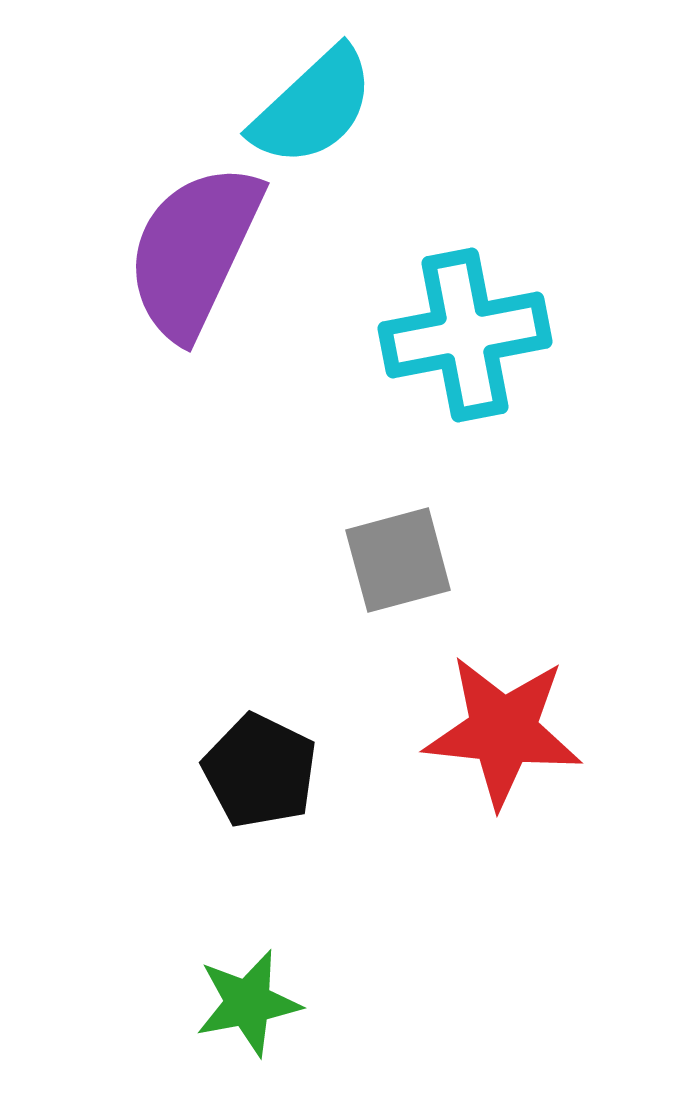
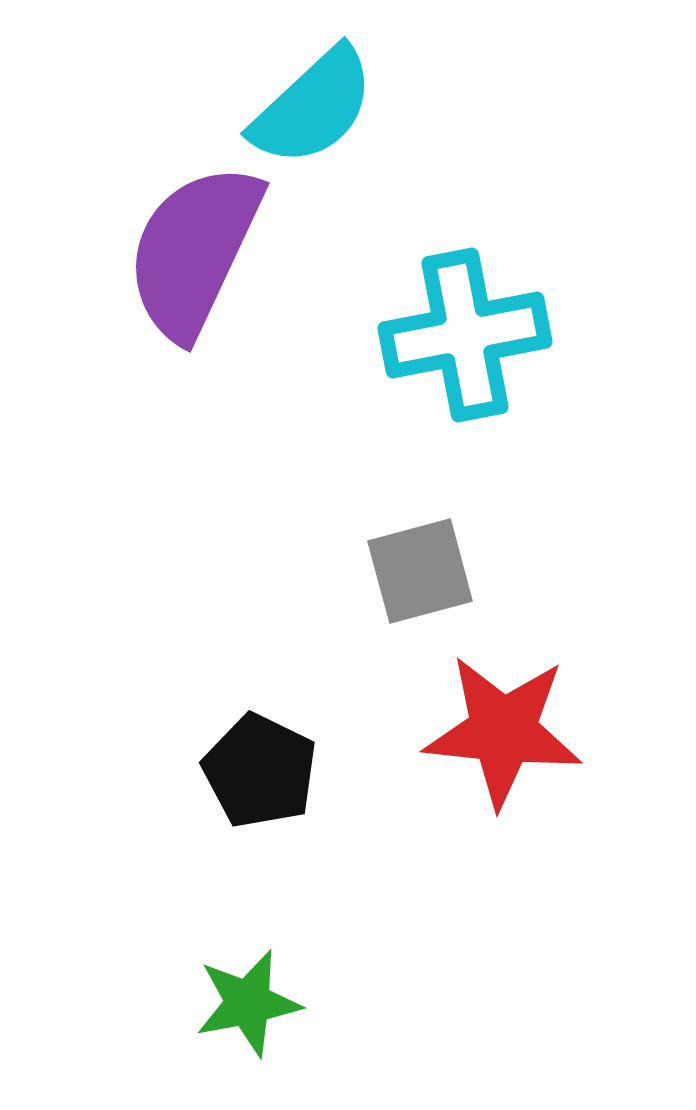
gray square: moved 22 px right, 11 px down
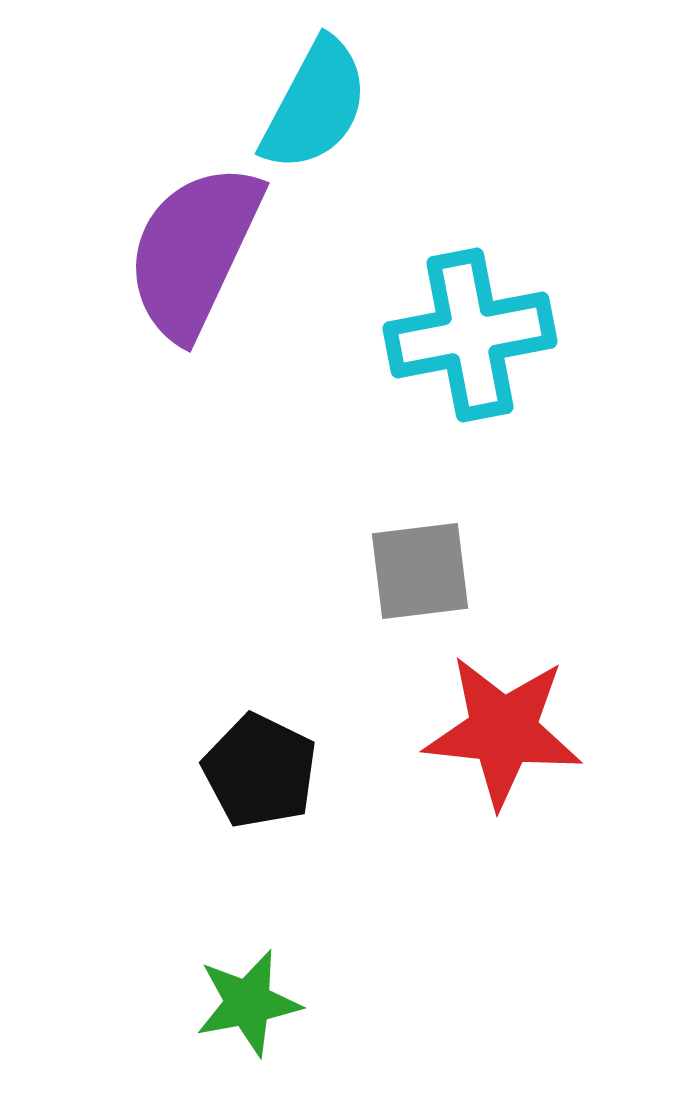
cyan semicircle: moved 2 px right, 2 px up; rotated 19 degrees counterclockwise
cyan cross: moved 5 px right
gray square: rotated 8 degrees clockwise
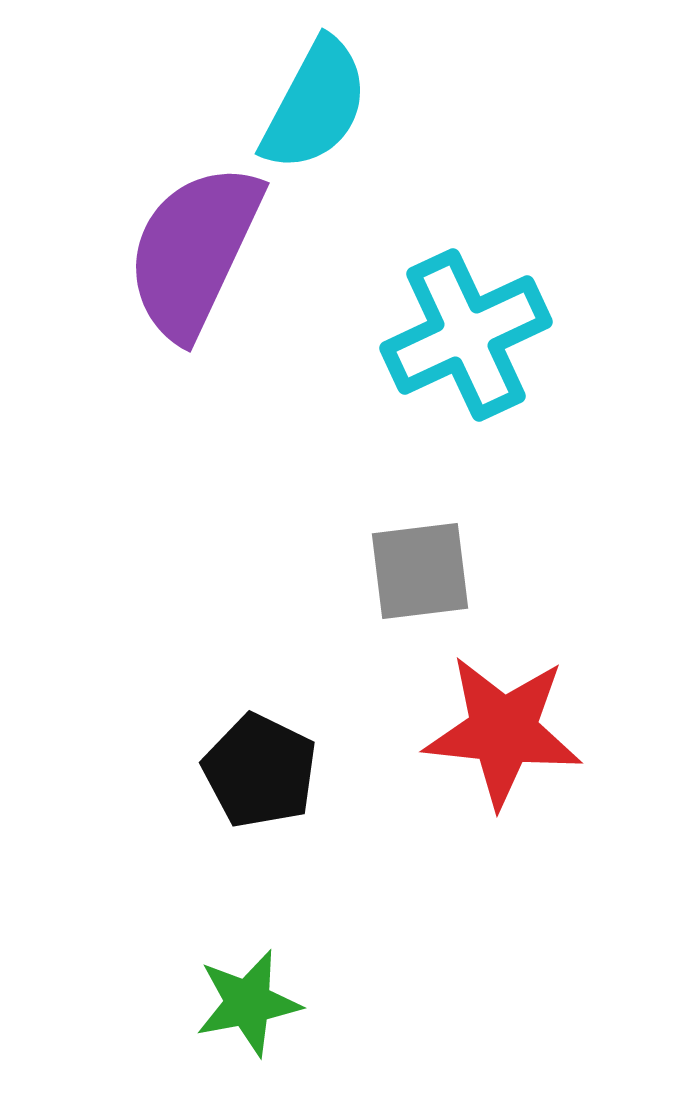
cyan cross: moved 4 px left; rotated 14 degrees counterclockwise
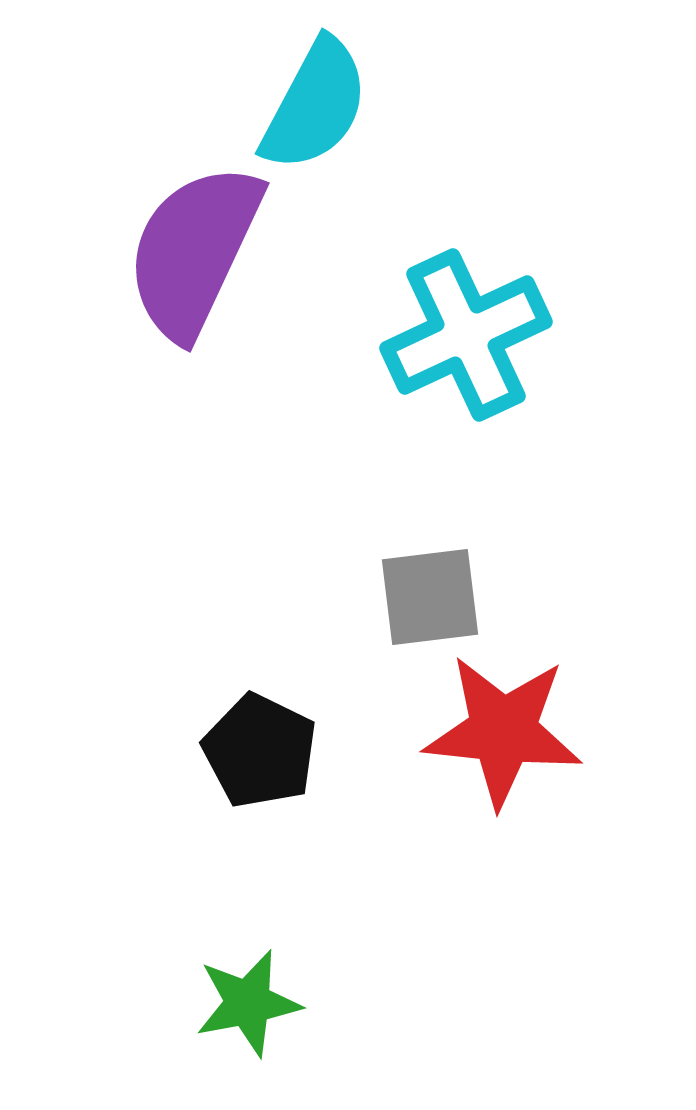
gray square: moved 10 px right, 26 px down
black pentagon: moved 20 px up
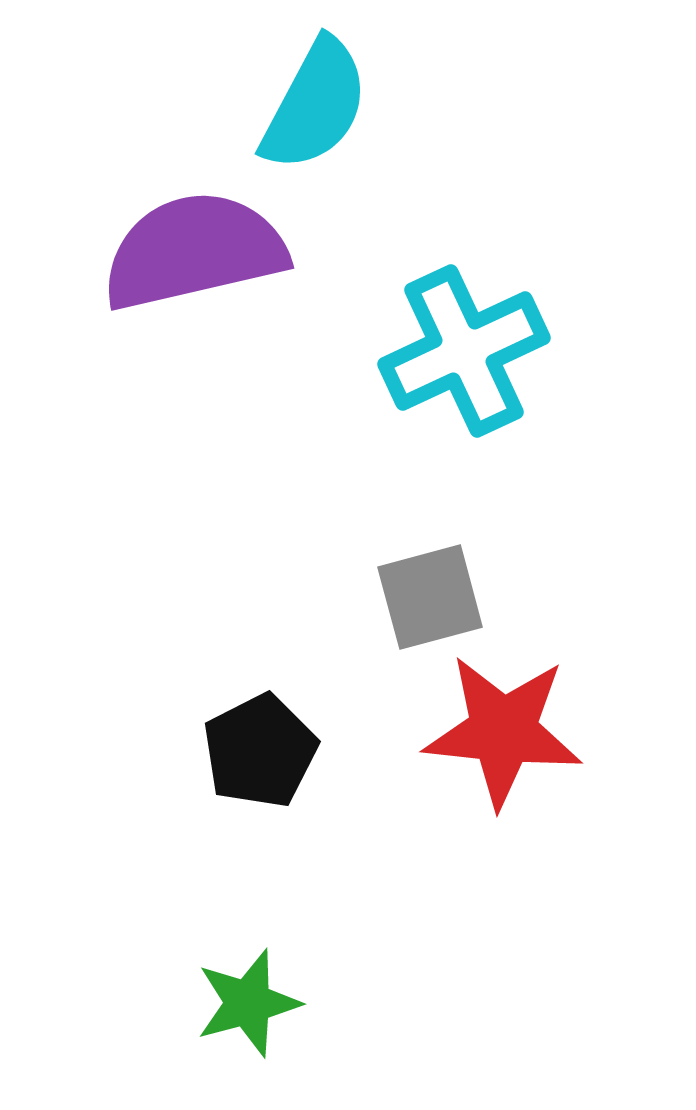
purple semicircle: rotated 52 degrees clockwise
cyan cross: moved 2 px left, 16 px down
gray square: rotated 8 degrees counterclockwise
black pentagon: rotated 19 degrees clockwise
green star: rotated 4 degrees counterclockwise
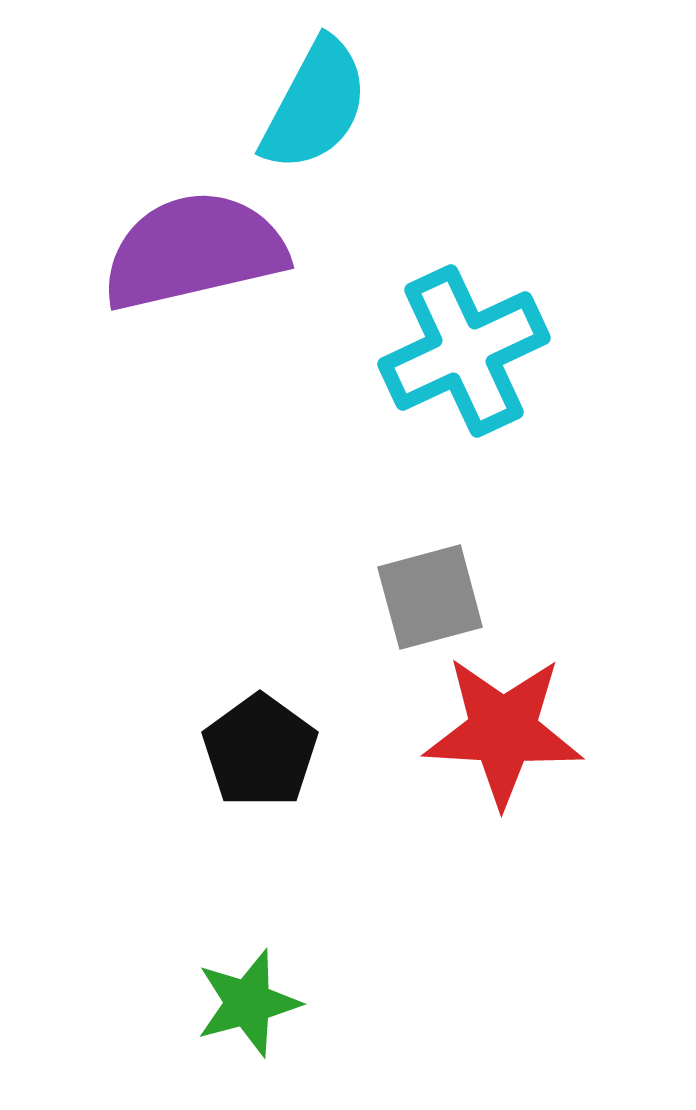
red star: rotated 3 degrees counterclockwise
black pentagon: rotated 9 degrees counterclockwise
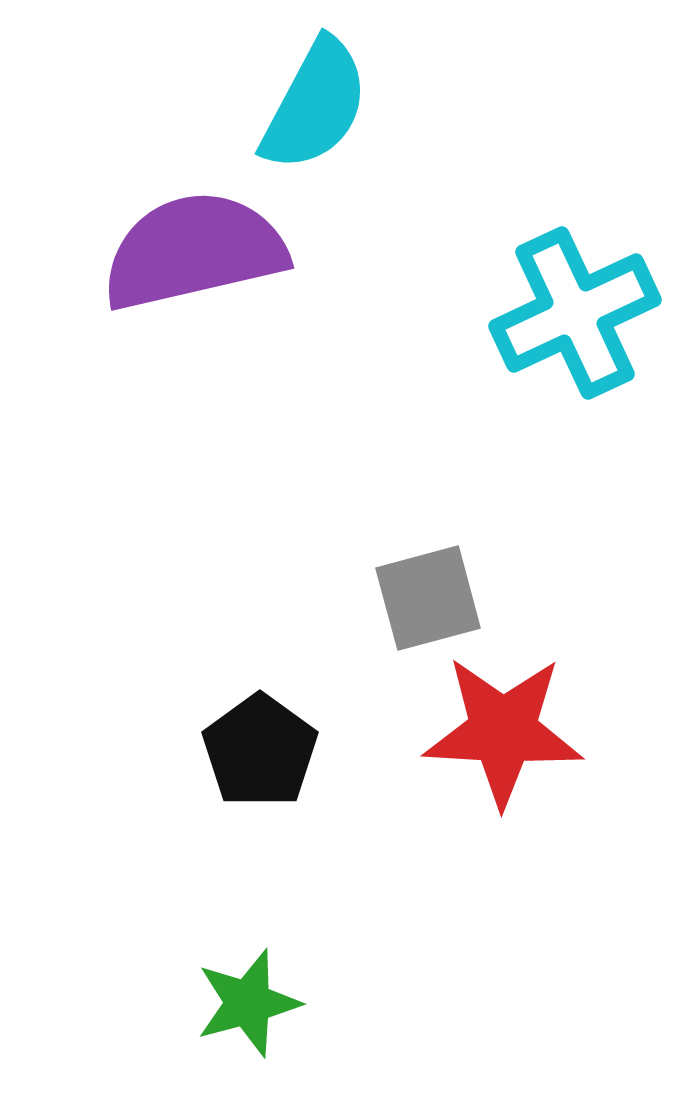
cyan cross: moved 111 px right, 38 px up
gray square: moved 2 px left, 1 px down
